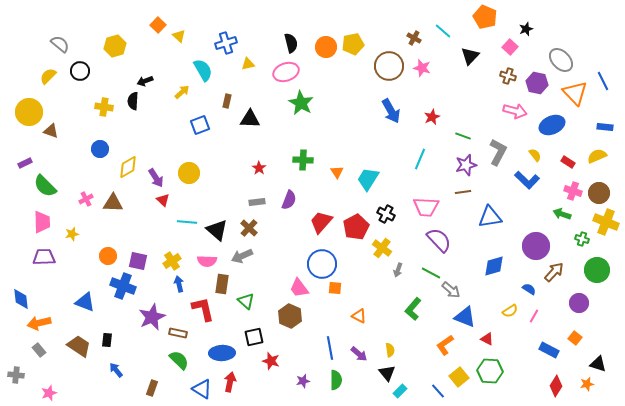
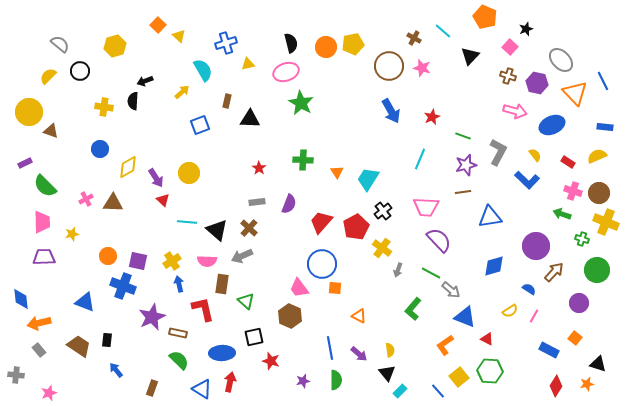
purple semicircle at (289, 200): moved 4 px down
black cross at (386, 214): moved 3 px left, 3 px up; rotated 24 degrees clockwise
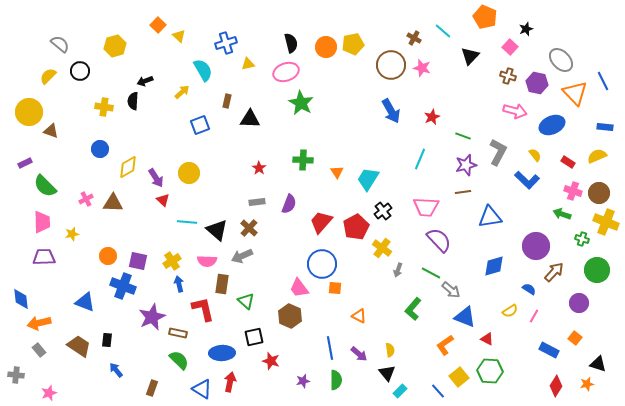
brown circle at (389, 66): moved 2 px right, 1 px up
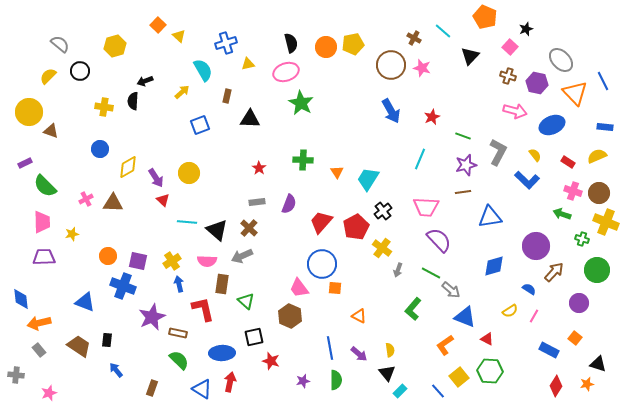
brown rectangle at (227, 101): moved 5 px up
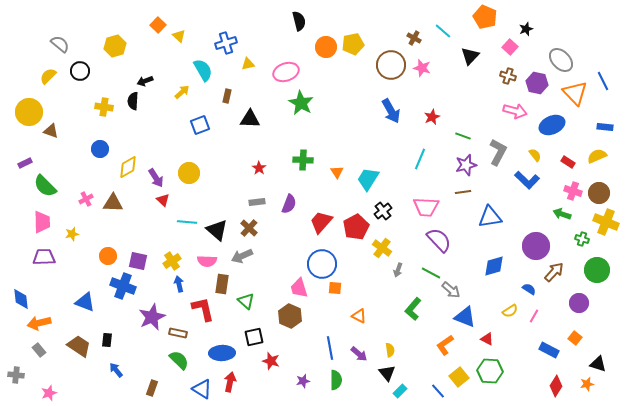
black semicircle at (291, 43): moved 8 px right, 22 px up
pink trapezoid at (299, 288): rotated 20 degrees clockwise
